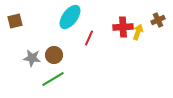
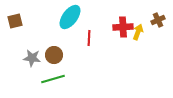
red line: rotated 21 degrees counterclockwise
green line: rotated 15 degrees clockwise
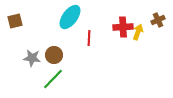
green line: rotated 30 degrees counterclockwise
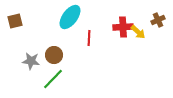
yellow arrow: rotated 112 degrees clockwise
gray star: moved 1 px left, 3 px down
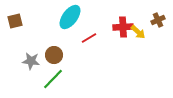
red line: rotated 56 degrees clockwise
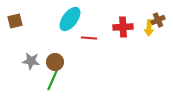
cyan ellipse: moved 2 px down
yellow arrow: moved 11 px right, 4 px up; rotated 49 degrees clockwise
red line: rotated 35 degrees clockwise
brown circle: moved 1 px right, 7 px down
green line: rotated 20 degrees counterclockwise
